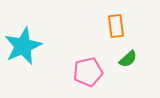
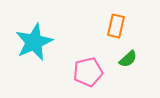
orange rectangle: rotated 20 degrees clockwise
cyan star: moved 11 px right, 4 px up
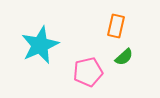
cyan star: moved 6 px right, 3 px down
green semicircle: moved 4 px left, 2 px up
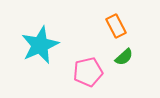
orange rectangle: rotated 40 degrees counterclockwise
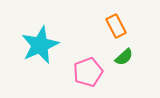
pink pentagon: rotated 8 degrees counterclockwise
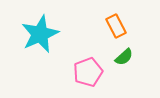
cyan star: moved 11 px up
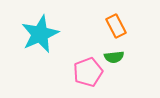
green semicircle: moved 10 px left; rotated 36 degrees clockwise
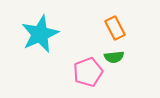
orange rectangle: moved 1 px left, 2 px down
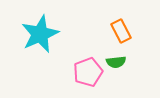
orange rectangle: moved 6 px right, 3 px down
green semicircle: moved 2 px right, 5 px down
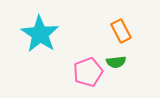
cyan star: rotated 15 degrees counterclockwise
